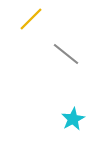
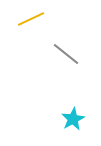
yellow line: rotated 20 degrees clockwise
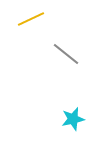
cyan star: rotated 15 degrees clockwise
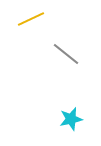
cyan star: moved 2 px left
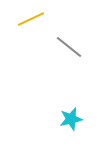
gray line: moved 3 px right, 7 px up
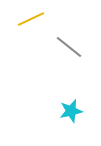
cyan star: moved 8 px up
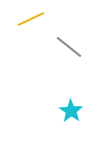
cyan star: rotated 25 degrees counterclockwise
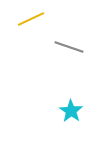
gray line: rotated 20 degrees counterclockwise
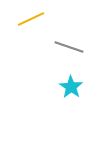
cyan star: moved 24 px up
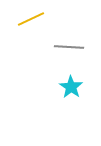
gray line: rotated 16 degrees counterclockwise
